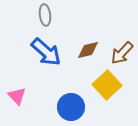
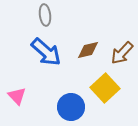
yellow square: moved 2 px left, 3 px down
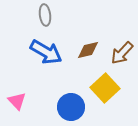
blue arrow: rotated 12 degrees counterclockwise
pink triangle: moved 5 px down
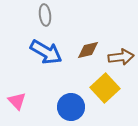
brown arrow: moved 1 px left, 4 px down; rotated 140 degrees counterclockwise
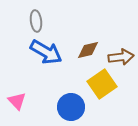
gray ellipse: moved 9 px left, 6 px down
yellow square: moved 3 px left, 4 px up; rotated 8 degrees clockwise
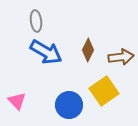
brown diamond: rotated 50 degrees counterclockwise
yellow square: moved 2 px right, 7 px down
blue circle: moved 2 px left, 2 px up
